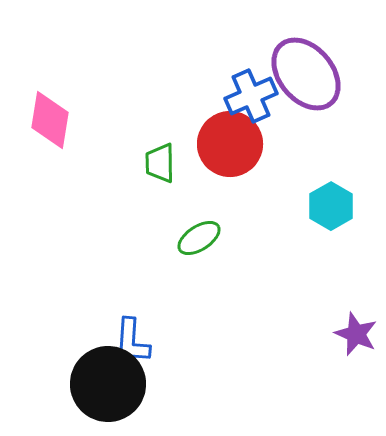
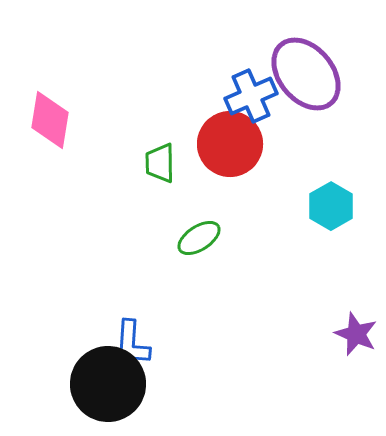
blue L-shape: moved 2 px down
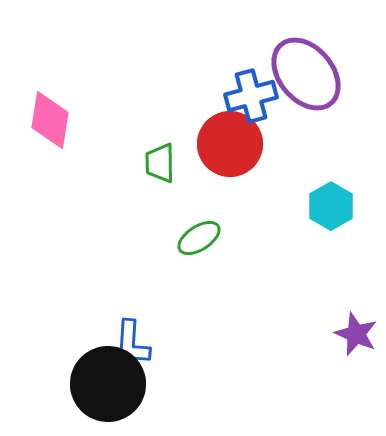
blue cross: rotated 9 degrees clockwise
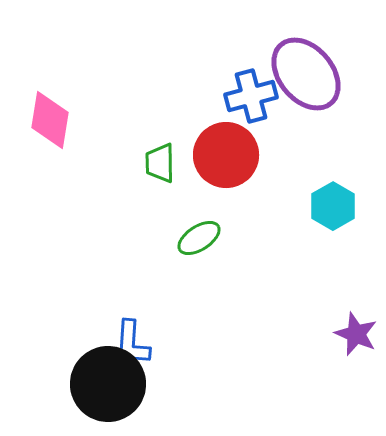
red circle: moved 4 px left, 11 px down
cyan hexagon: moved 2 px right
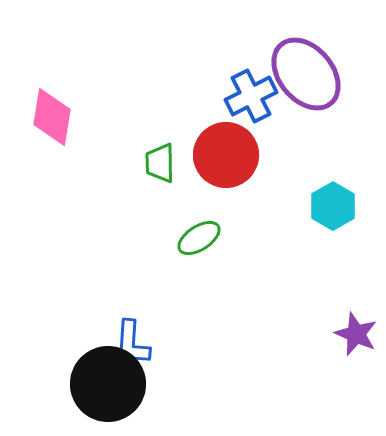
blue cross: rotated 12 degrees counterclockwise
pink diamond: moved 2 px right, 3 px up
